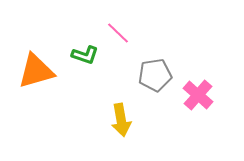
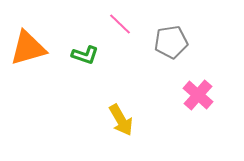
pink line: moved 2 px right, 9 px up
orange triangle: moved 8 px left, 23 px up
gray pentagon: moved 16 px right, 33 px up
yellow arrow: rotated 20 degrees counterclockwise
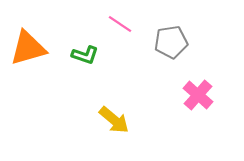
pink line: rotated 10 degrees counterclockwise
yellow arrow: moved 7 px left; rotated 20 degrees counterclockwise
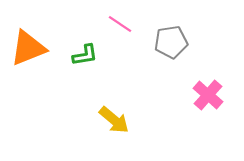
orange triangle: rotated 6 degrees counterclockwise
green L-shape: rotated 28 degrees counterclockwise
pink cross: moved 10 px right
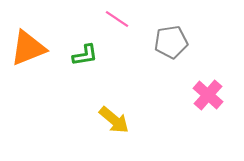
pink line: moved 3 px left, 5 px up
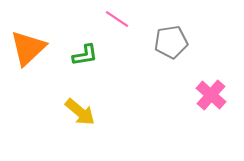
orange triangle: rotated 21 degrees counterclockwise
pink cross: moved 3 px right
yellow arrow: moved 34 px left, 8 px up
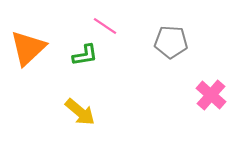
pink line: moved 12 px left, 7 px down
gray pentagon: rotated 12 degrees clockwise
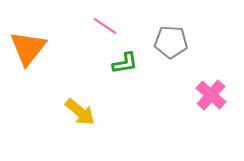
orange triangle: rotated 9 degrees counterclockwise
green L-shape: moved 40 px right, 8 px down
